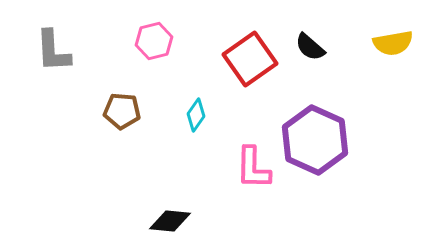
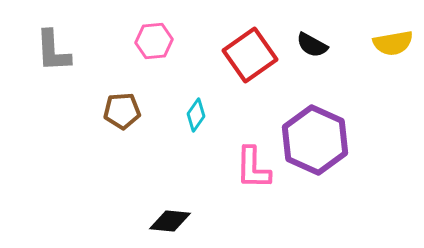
pink hexagon: rotated 9 degrees clockwise
black semicircle: moved 2 px right, 2 px up; rotated 12 degrees counterclockwise
red square: moved 4 px up
brown pentagon: rotated 9 degrees counterclockwise
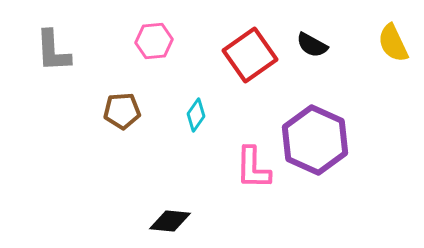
yellow semicircle: rotated 75 degrees clockwise
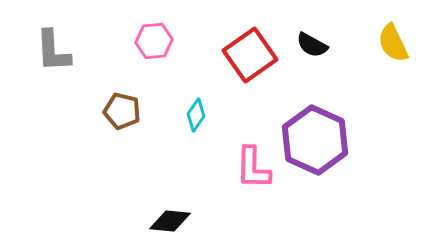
brown pentagon: rotated 18 degrees clockwise
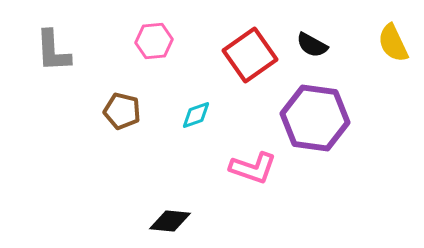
cyan diamond: rotated 36 degrees clockwise
purple hexagon: moved 22 px up; rotated 16 degrees counterclockwise
pink L-shape: rotated 72 degrees counterclockwise
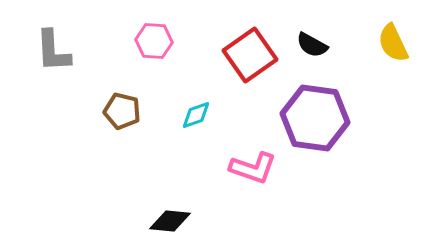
pink hexagon: rotated 9 degrees clockwise
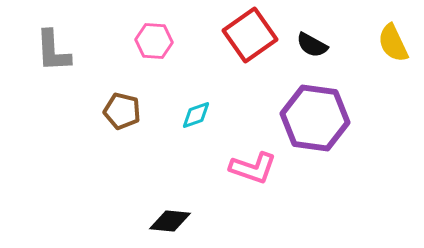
red square: moved 20 px up
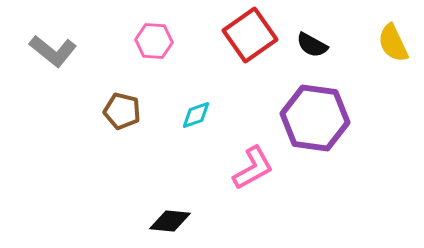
gray L-shape: rotated 48 degrees counterclockwise
pink L-shape: rotated 48 degrees counterclockwise
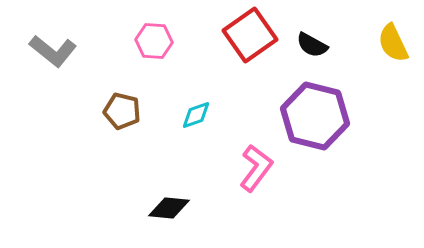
purple hexagon: moved 2 px up; rotated 6 degrees clockwise
pink L-shape: moved 3 px right; rotated 24 degrees counterclockwise
black diamond: moved 1 px left, 13 px up
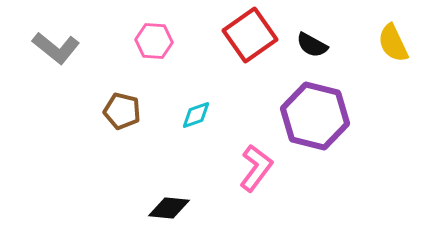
gray L-shape: moved 3 px right, 3 px up
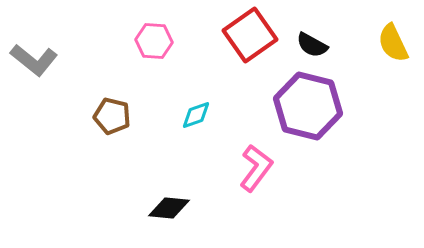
gray L-shape: moved 22 px left, 12 px down
brown pentagon: moved 10 px left, 5 px down
purple hexagon: moved 7 px left, 10 px up
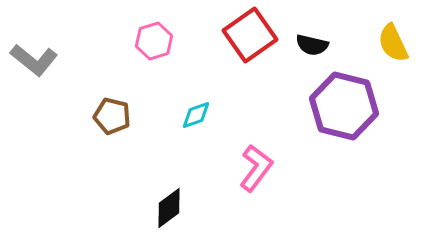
pink hexagon: rotated 21 degrees counterclockwise
black semicircle: rotated 16 degrees counterclockwise
purple hexagon: moved 36 px right
black diamond: rotated 42 degrees counterclockwise
